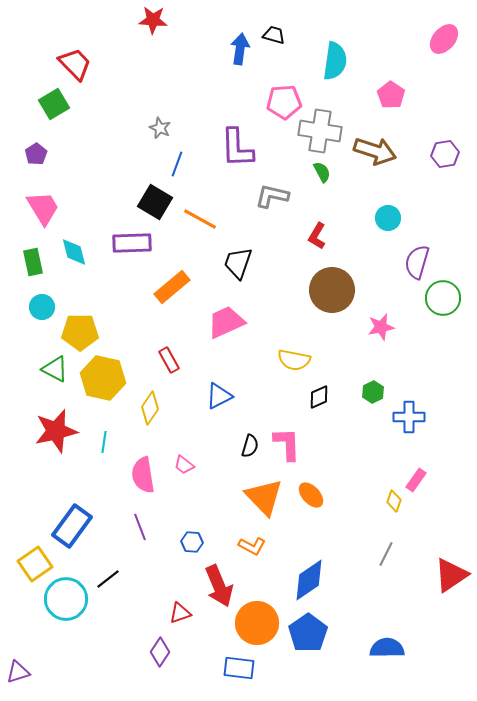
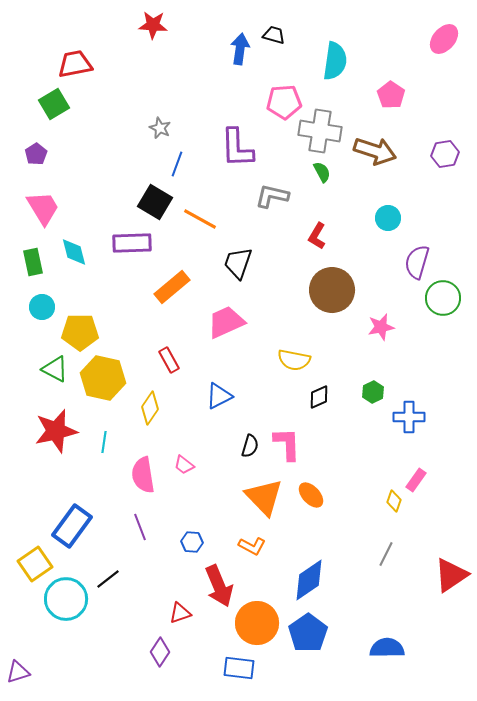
red star at (153, 20): moved 5 px down
red trapezoid at (75, 64): rotated 57 degrees counterclockwise
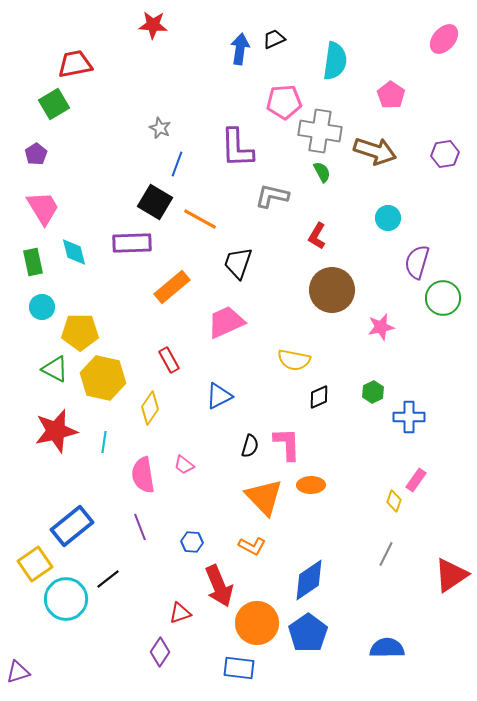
black trapezoid at (274, 35): moved 4 px down; rotated 40 degrees counterclockwise
orange ellipse at (311, 495): moved 10 px up; rotated 48 degrees counterclockwise
blue rectangle at (72, 526): rotated 15 degrees clockwise
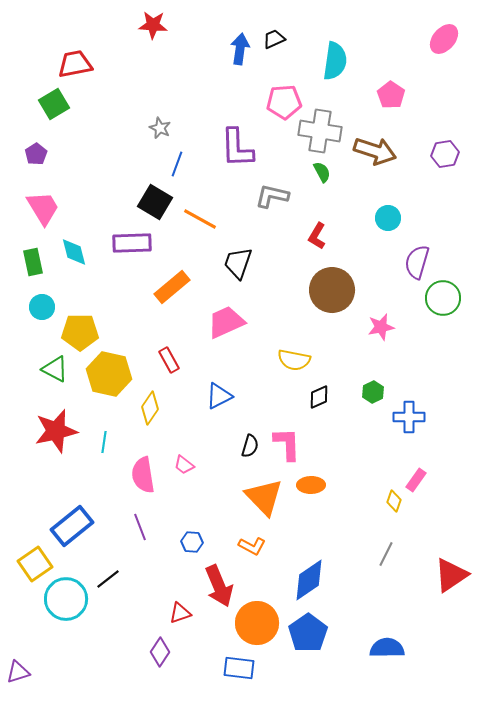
yellow hexagon at (103, 378): moved 6 px right, 4 px up
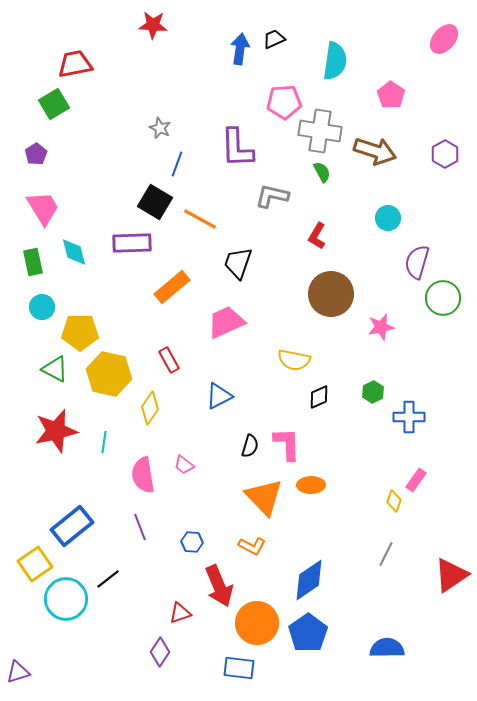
purple hexagon at (445, 154): rotated 20 degrees counterclockwise
brown circle at (332, 290): moved 1 px left, 4 px down
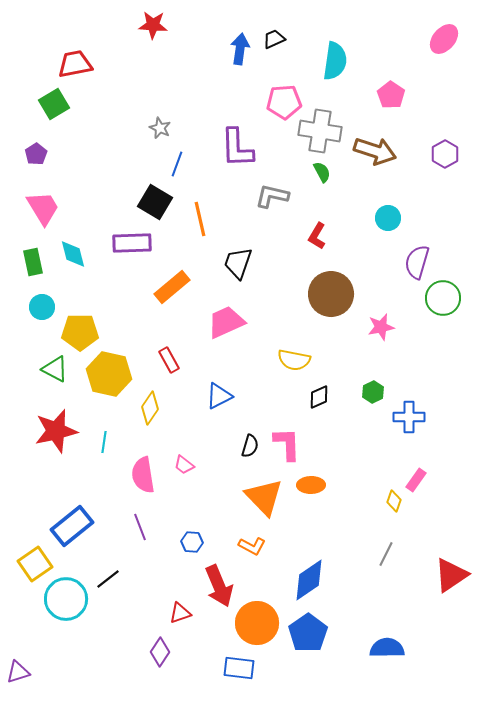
orange line at (200, 219): rotated 48 degrees clockwise
cyan diamond at (74, 252): moved 1 px left, 2 px down
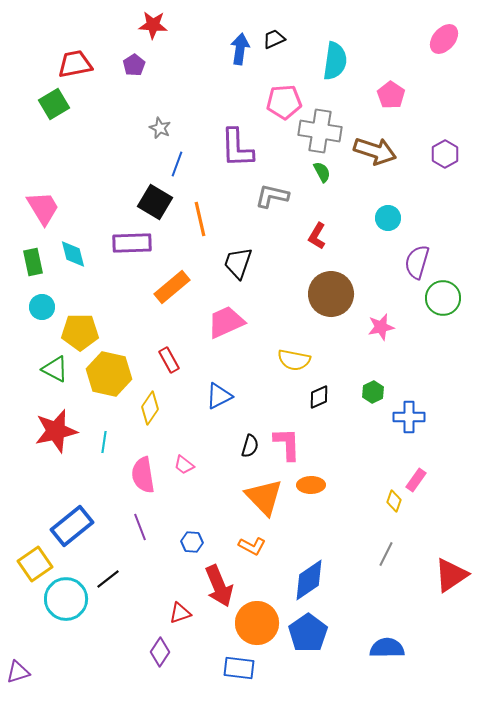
purple pentagon at (36, 154): moved 98 px right, 89 px up
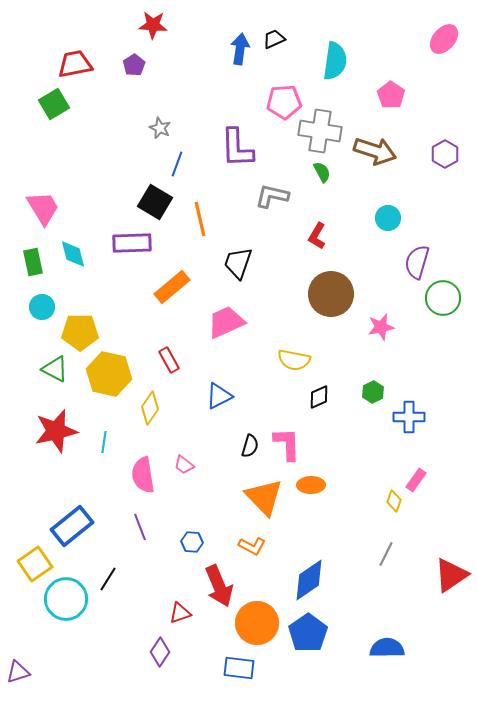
black line at (108, 579): rotated 20 degrees counterclockwise
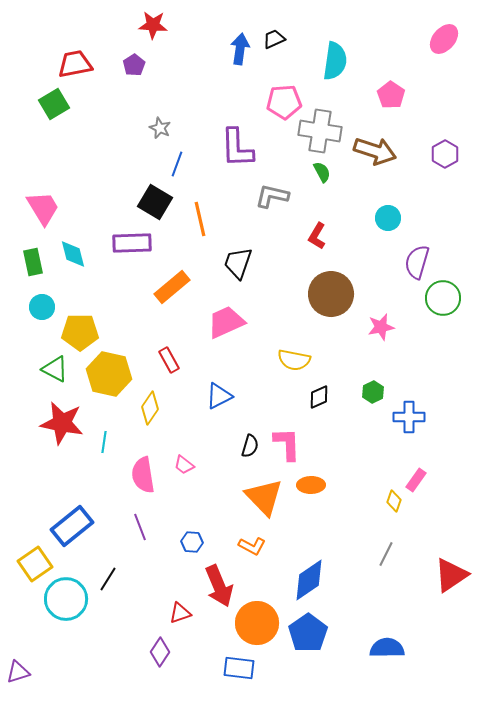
red star at (56, 431): moved 6 px right, 8 px up; rotated 24 degrees clockwise
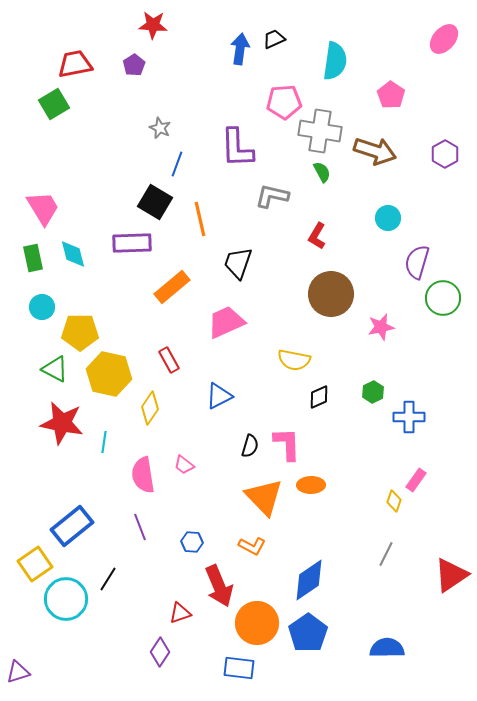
green rectangle at (33, 262): moved 4 px up
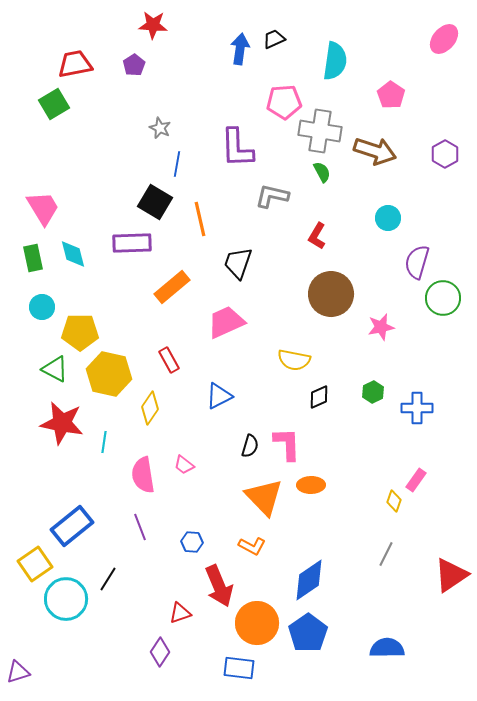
blue line at (177, 164): rotated 10 degrees counterclockwise
blue cross at (409, 417): moved 8 px right, 9 px up
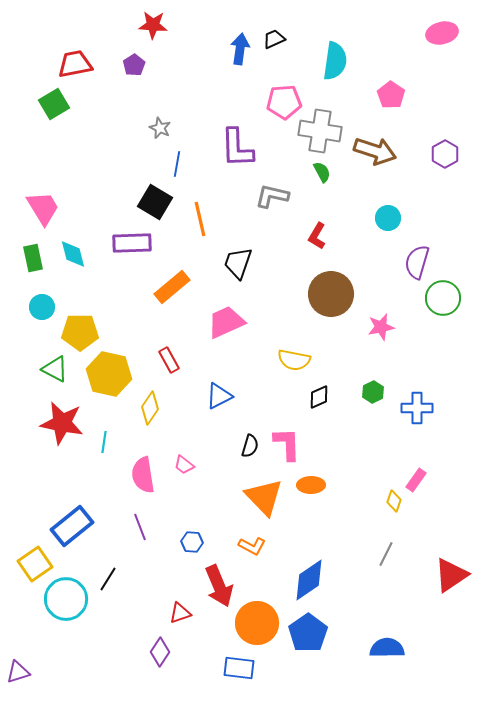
pink ellipse at (444, 39): moved 2 px left, 6 px up; rotated 36 degrees clockwise
